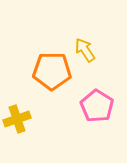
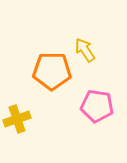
pink pentagon: rotated 24 degrees counterclockwise
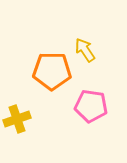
pink pentagon: moved 6 px left
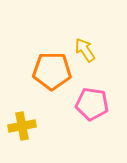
pink pentagon: moved 1 px right, 2 px up
yellow cross: moved 5 px right, 7 px down; rotated 8 degrees clockwise
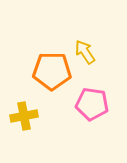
yellow arrow: moved 2 px down
yellow cross: moved 2 px right, 10 px up
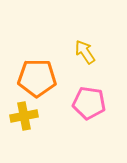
orange pentagon: moved 15 px left, 7 px down
pink pentagon: moved 3 px left, 1 px up
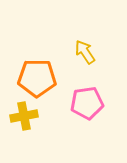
pink pentagon: moved 2 px left; rotated 16 degrees counterclockwise
